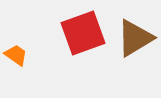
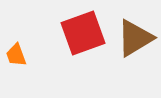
orange trapezoid: rotated 145 degrees counterclockwise
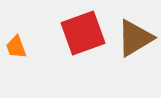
orange trapezoid: moved 8 px up
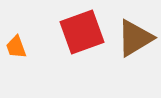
red square: moved 1 px left, 1 px up
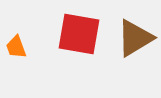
red square: moved 3 px left, 2 px down; rotated 30 degrees clockwise
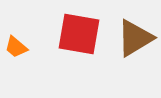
orange trapezoid: rotated 30 degrees counterclockwise
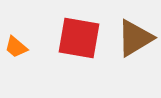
red square: moved 4 px down
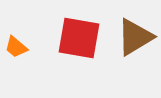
brown triangle: moved 1 px up
